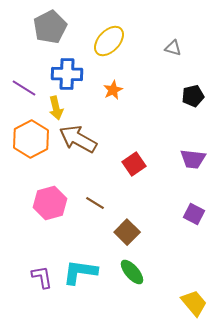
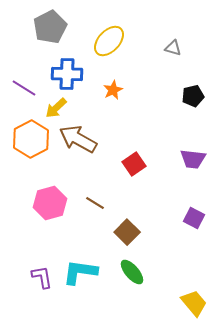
yellow arrow: rotated 60 degrees clockwise
purple square: moved 4 px down
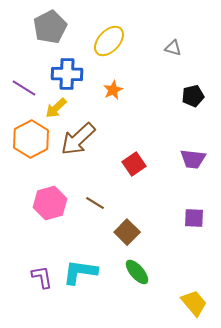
brown arrow: rotated 72 degrees counterclockwise
purple square: rotated 25 degrees counterclockwise
green ellipse: moved 5 px right
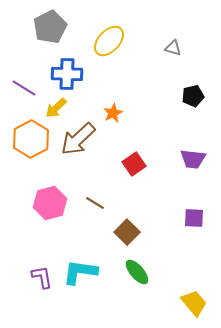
orange star: moved 23 px down
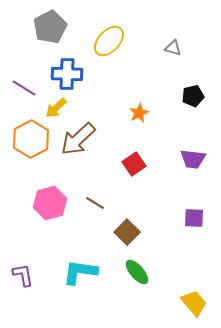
orange star: moved 26 px right
purple L-shape: moved 19 px left, 2 px up
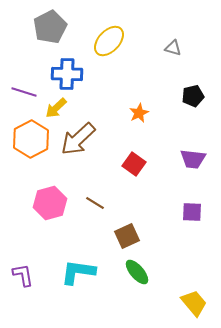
purple line: moved 4 px down; rotated 15 degrees counterclockwise
red square: rotated 20 degrees counterclockwise
purple square: moved 2 px left, 6 px up
brown square: moved 4 px down; rotated 20 degrees clockwise
cyan L-shape: moved 2 px left
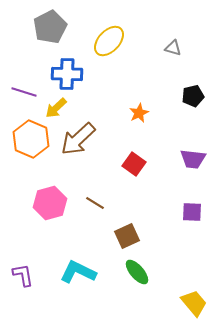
orange hexagon: rotated 9 degrees counterclockwise
cyan L-shape: rotated 18 degrees clockwise
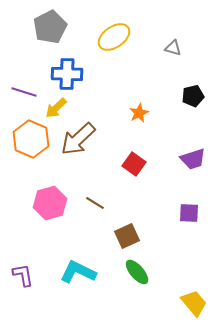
yellow ellipse: moved 5 px right, 4 px up; rotated 12 degrees clockwise
purple trapezoid: rotated 24 degrees counterclockwise
purple square: moved 3 px left, 1 px down
